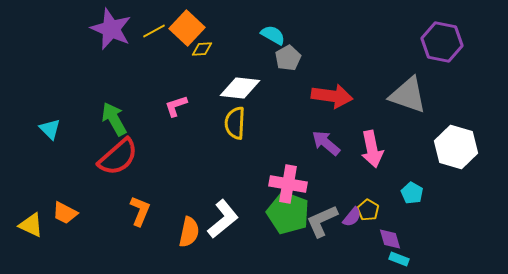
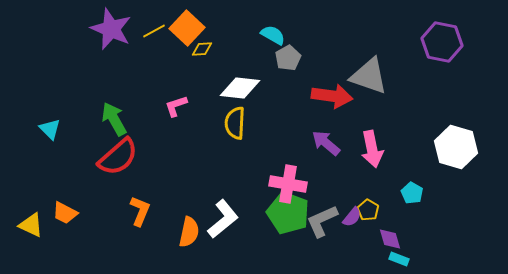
gray triangle: moved 39 px left, 19 px up
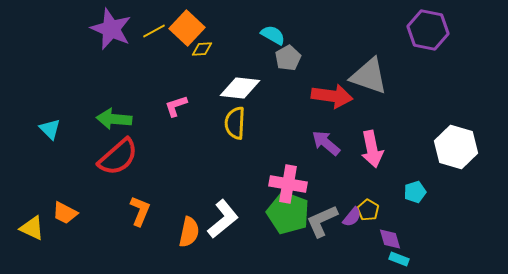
purple hexagon: moved 14 px left, 12 px up
green arrow: rotated 56 degrees counterclockwise
cyan pentagon: moved 3 px right, 1 px up; rotated 25 degrees clockwise
yellow triangle: moved 1 px right, 3 px down
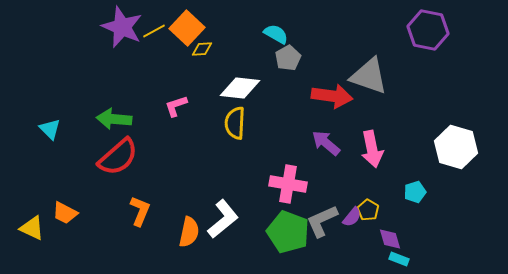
purple star: moved 11 px right, 2 px up
cyan semicircle: moved 3 px right, 1 px up
green pentagon: moved 19 px down
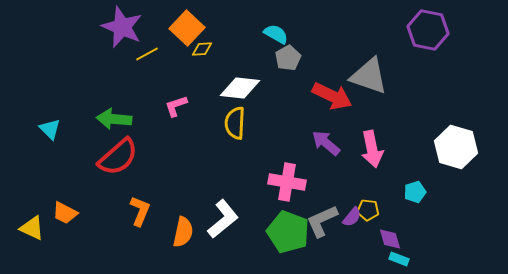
yellow line: moved 7 px left, 23 px down
red arrow: rotated 18 degrees clockwise
pink cross: moved 1 px left, 2 px up
yellow pentagon: rotated 25 degrees counterclockwise
orange semicircle: moved 6 px left
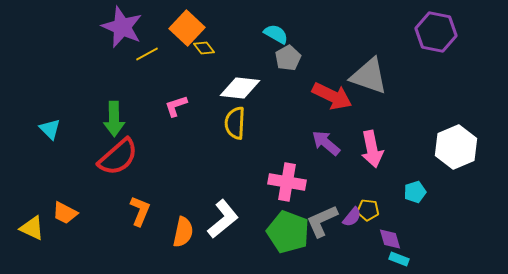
purple hexagon: moved 8 px right, 2 px down
yellow diamond: moved 2 px right, 1 px up; rotated 55 degrees clockwise
green arrow: rotated 96 degrees counterclockwise
white hexagon: rotated 21 degrees clockwise
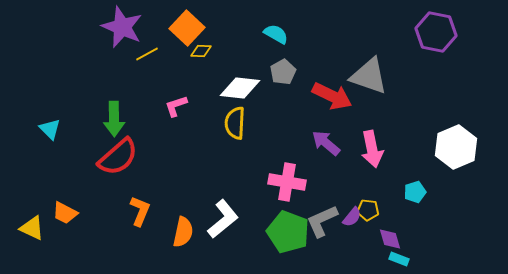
yellow diamond: moved 3 px left, 3 px down; rotated 50 degrees counterclockwise
gray pentagon: moved 5 px left, 14 px down
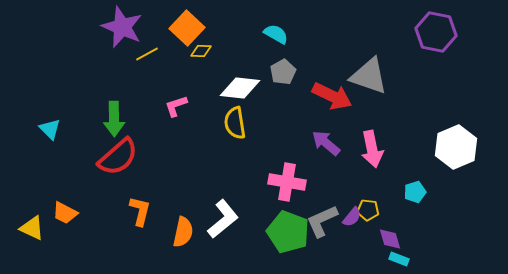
yellow semicircle: rotated 12 degrees counterclockwise
orange L-shape: rotated 8 degrees counterclockwise
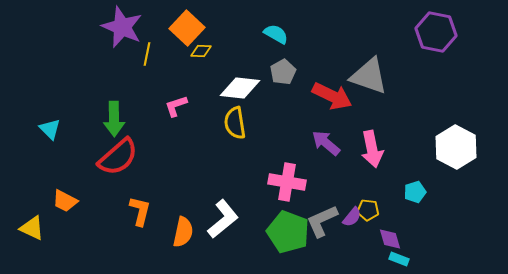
yellow line: rotated 50 degrees counterclockwise
white hexagon: rotated 9 degrees counterclockwise
orange trapezoid: moved 12 px up
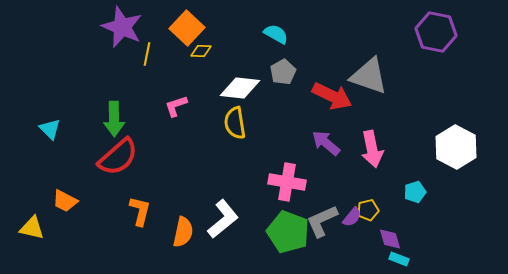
yellow pentagon: rotated 20 degrees counterclockwise
yellow triangle: rotated 12 degrees counterclockwise
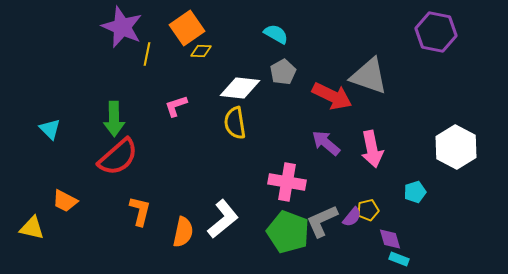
orange square: rotated 12 degrees clockwise
